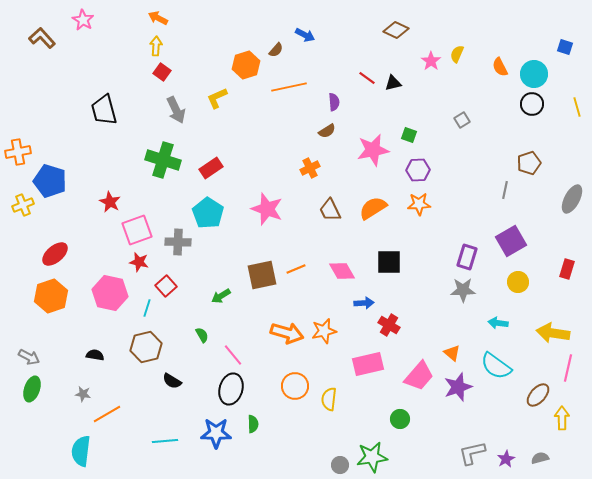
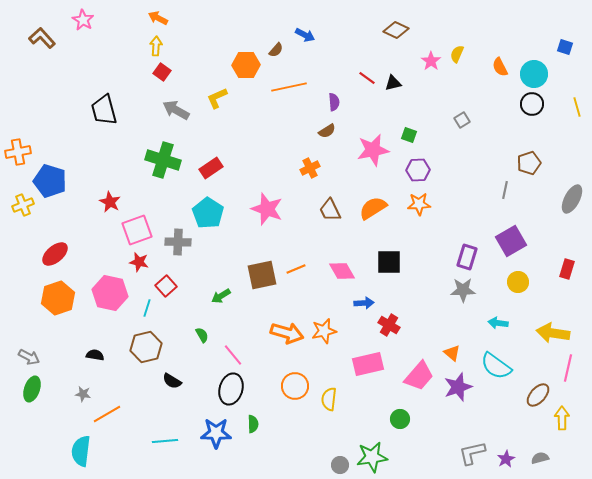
orange hexagon at (246, 65): rotated 16 degrees clockwise
gray arrow at (176, 110): rotated 144 degrees clockwise
orange hexagon at (51, 296): moved 7 px right, 2 px down
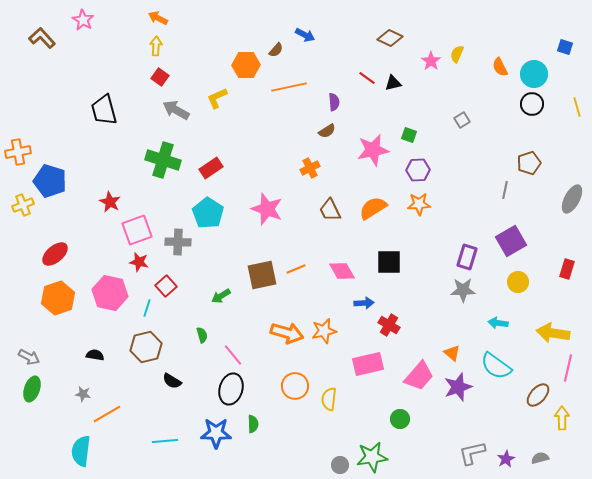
brown diamond at (396, 30): moved 6 px left, 8 px down
red square at (162, 72): moved 2 px left, 5 px down
green semicircle at (202, 335): rotated 14 degrees clockwise
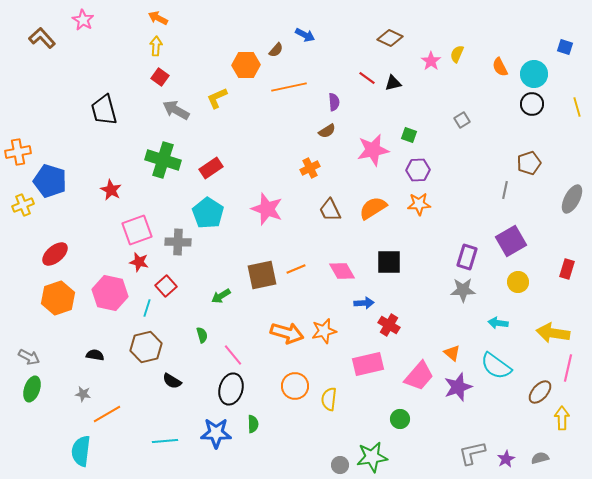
red star at (110, 202): moved 1 px right, 12 px up
brown ellipse at (538, 395): moved 2 px right, 3 px up
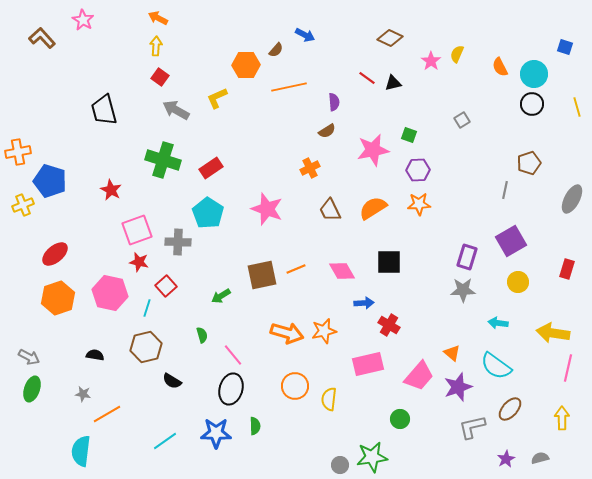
brown ellipse at (540, 392): moved 30 px left, 17 px down
green semicircle at (253, 424): moved 2 px right, 2 px down
cyan line at (165, 441): rotated 30 degrees counterclockwise
gray L-shape at (472, 453): moved 26 px up
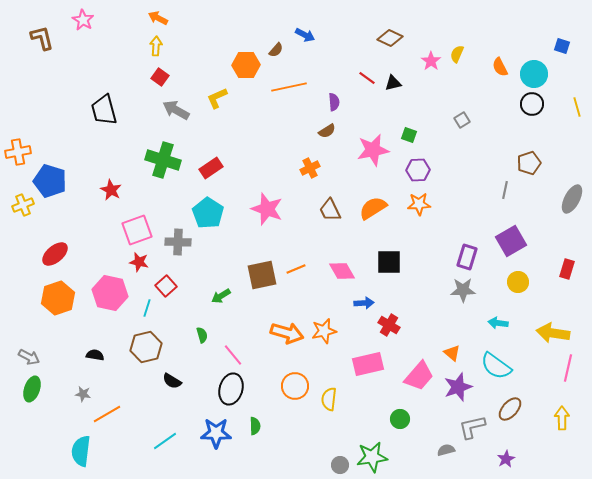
brown L-shape at (42, 38): rotated 28 degrees clockwise
blue square at (565, 47): moved 3 px left, 1 px up
gray semicircle at (540, 458): moved 94 px left, 8 px up
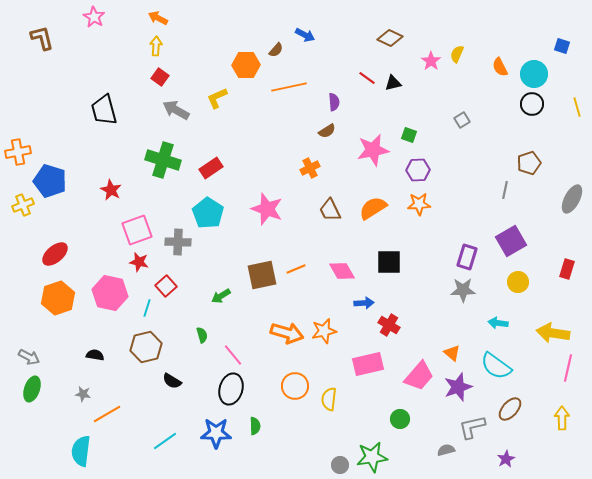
pink star at (83, 20): moved 11 px right, 3 px up
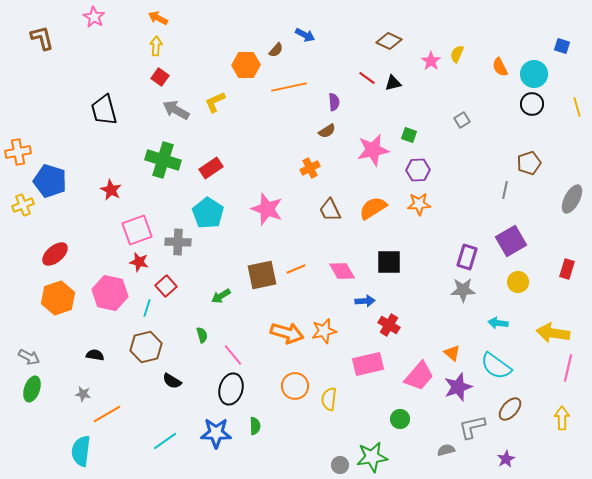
brown diamond at (390, 38): moved 1 px left, 3 px down
yellow L-shape at (217, 98): moved 2 px left, 4 px down
blue arrow at (364, 303): moved 1 px right, 2 px up
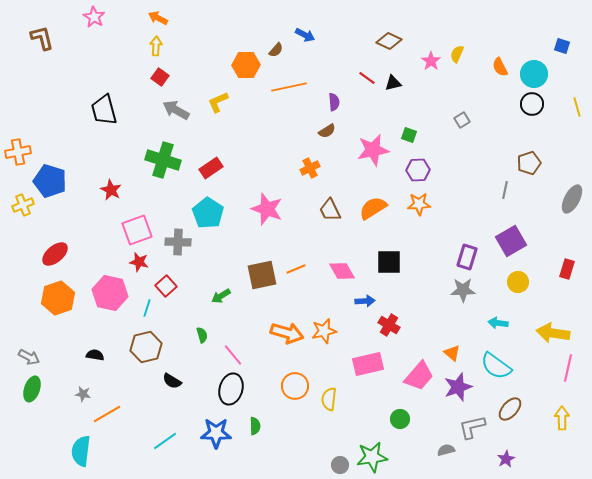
yellow L-shape at (215, 102): moved 3 px right
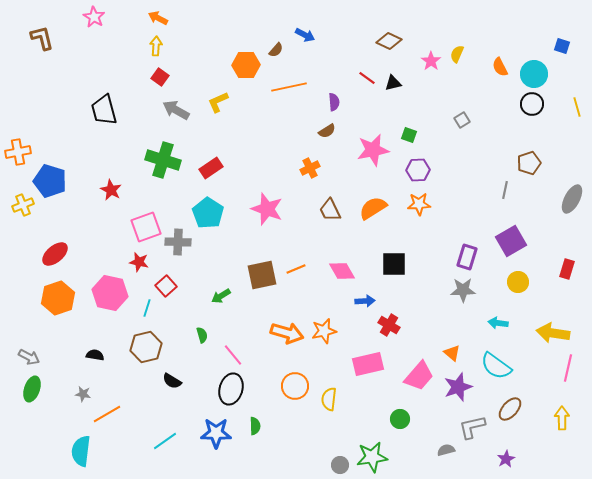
pink square at (137, 230): moved 9 px right, 3 px up
black square at (389, 262): moved 5 px right, 2 px down
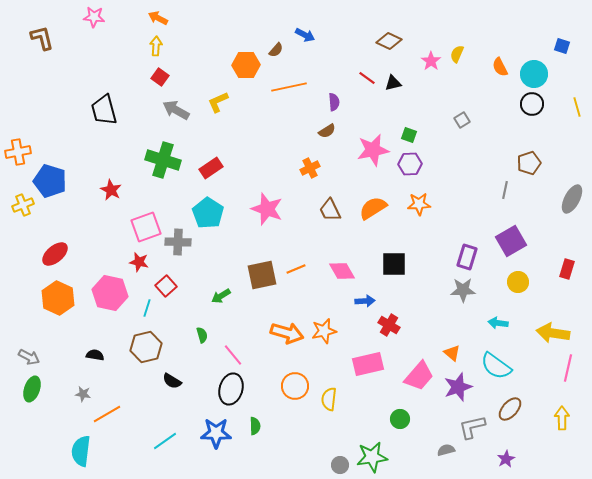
pink star at (94, 17): rotated 25 degrees counterclockwise
purple hexagon at (418, 170): moved 8 px left, 6 px up
orange hexagon at (58, 298): rotated 16 degrees counterclockwise
